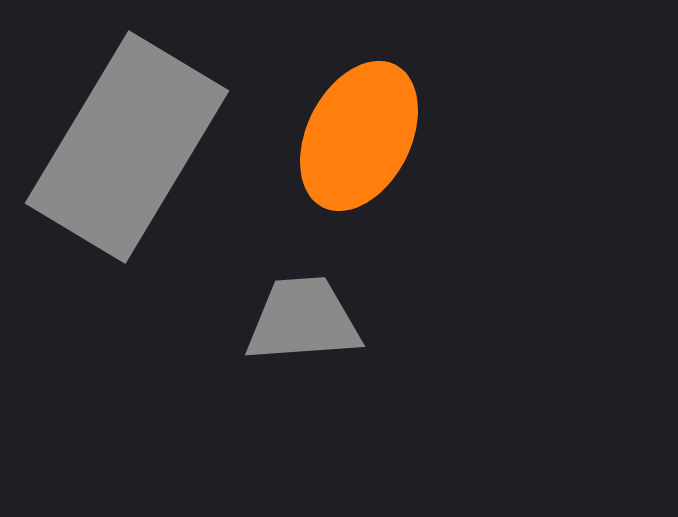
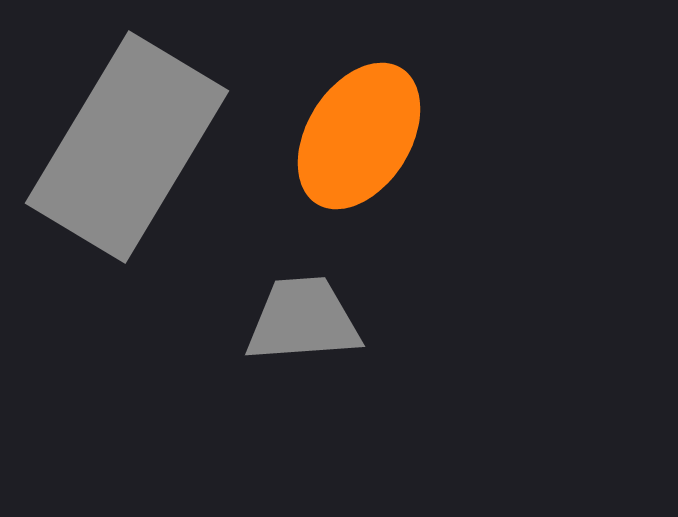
orange ellipse: rotated 5 degrees clockwise
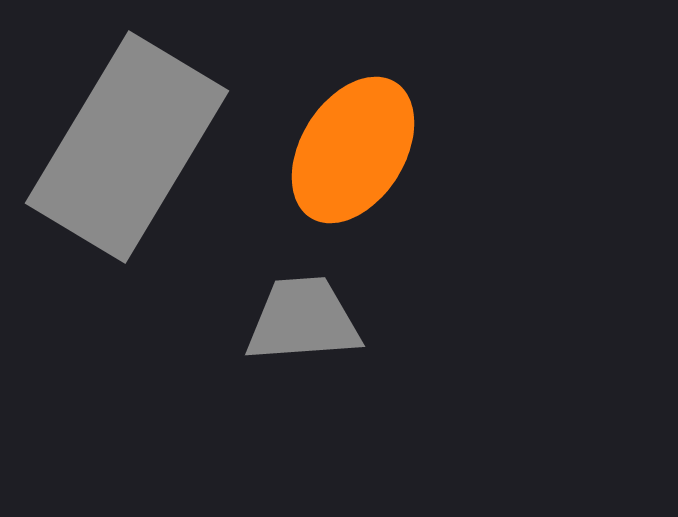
orange ellipse: moved 6 px left, 14 px down
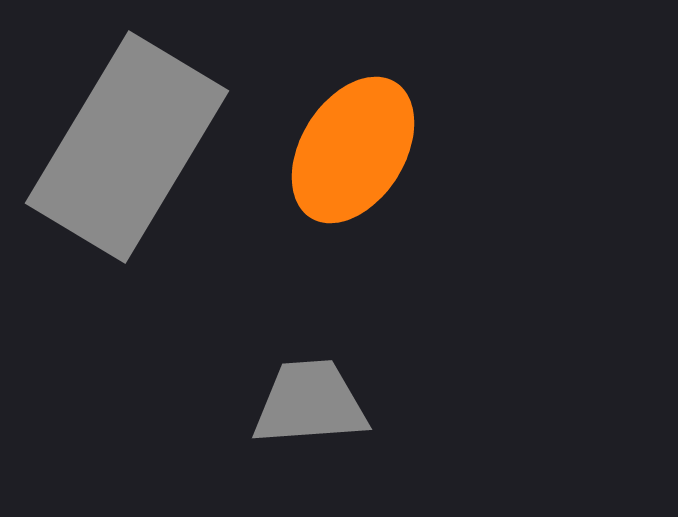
gray trapezoid: moved 7 px right, 83 px down
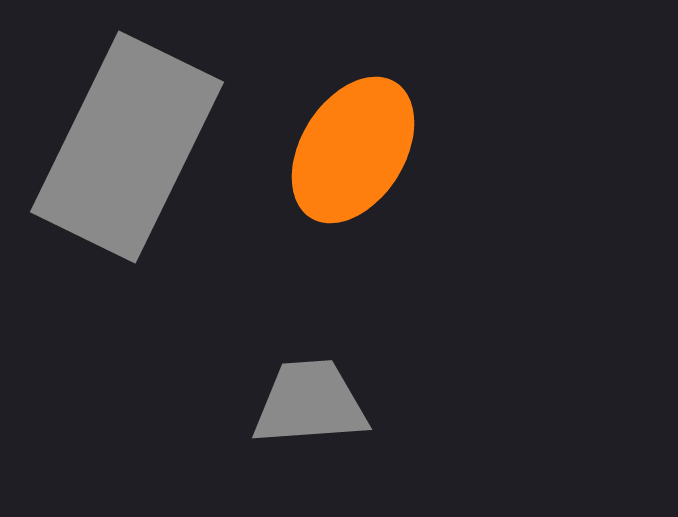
gray rectangle: rotated 5 degrees counterclockwise
